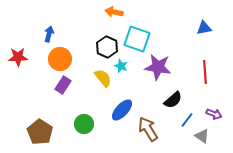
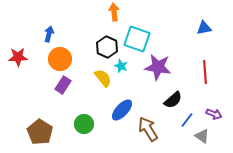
orange arrow: rotated 72 degrees clockwise
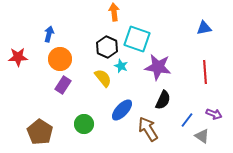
black semicircle: moved 10 px left; rotated 24 degrees counterclockwise
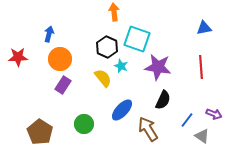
red line: moved 4 px left, 5 px up
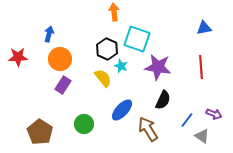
black hexagon: moved 2 px down
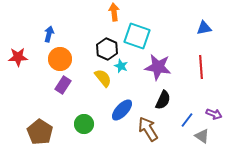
cyan square: moved 3 px up
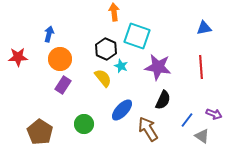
black hexagon: moved 1 px left
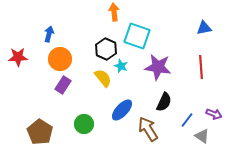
black semicircle: moved 1 px right, 2 px down
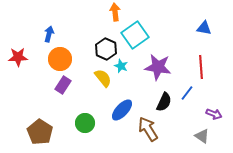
orange arrow: moved 1 px right
blue triangle: rotated 21 degrees clockwise
cyan square: moved 2 px left, 1 px up; rotated 36 degrees clockwise
blue line: moved 27 px up
green circle: moved 1 px right, 1 px up
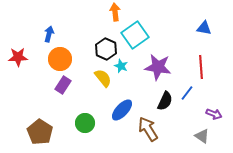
black semicircle: moved 1 px right, 1 px up
